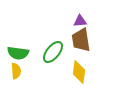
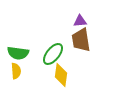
green ellipse: moved 2 px down
yellow diamond: moved 18 px left, 3 px down
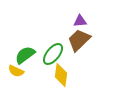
brown trapezoid: moved 2 px left; rotated 55 degrees clockwise
green semicircle: moved 7 px right, 2 px down; rotated 135 degrees clockwise
yellow semicircle: rotated 119 degrees clockwise
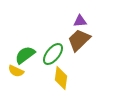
yellow diamond: moved 3 px down
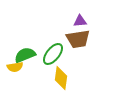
brown trapezoid: moved 1 px left, 1 px up; rotated 145 degrees counterclockwise
green semicircle: rotated 15 degrees clockwise
yellow semicircle: moved 1 px left, 4 px up; rotated 35 degrees counterclockwise
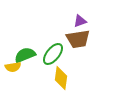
purple triangle: rotated 16 degrees counterclockwise
yellow semicircle: moved 2 px left
